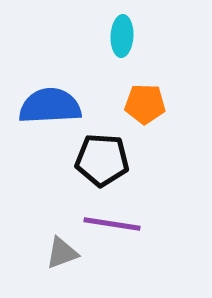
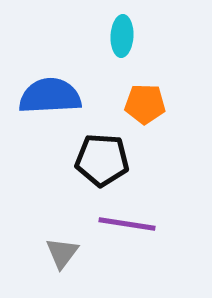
blue semicircle: moved 10 px up
purple line: moved 15 px right
gray triangle: rotated 33 degrees counterclockwise
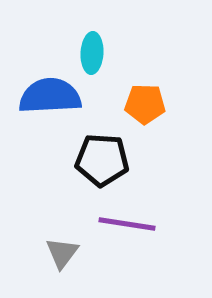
cyan ellipse: moved 30 px left, 17 px down
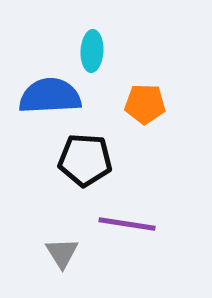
cyan ellipse: moved 2 px up
black pentagon: moved 17 px left
gray triangle: rotated 9 degrees counterclockwise
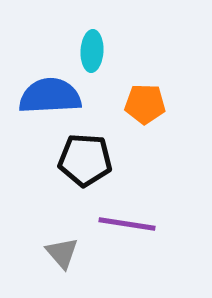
gray triangle: rotated 9 degrees counterclockwise
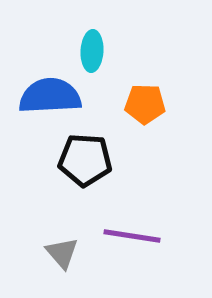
purple line: moved 5 px right, 12 px down
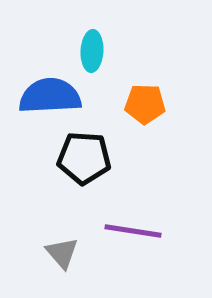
black pentagon: moved 1 px left, 2 px up
purple line: moved 1 px right, 5 px up
